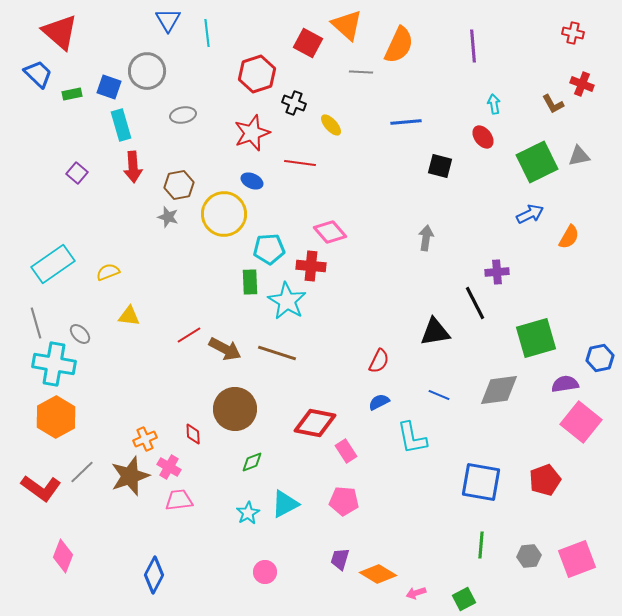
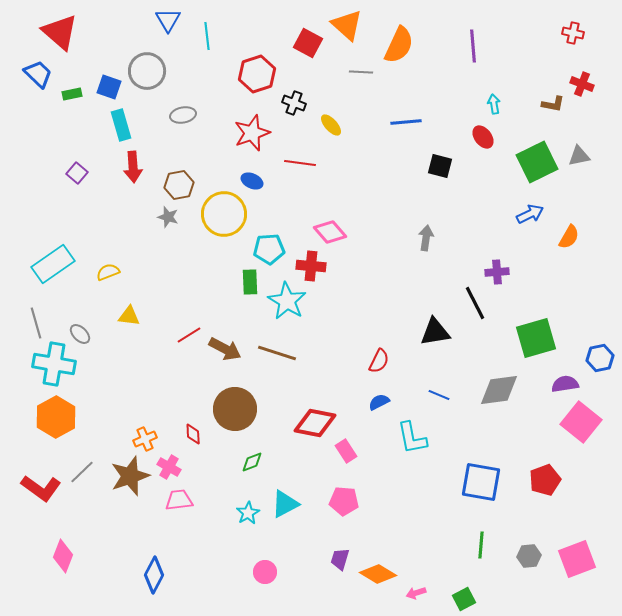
cyan line at (207, 33): moved 3 px down
brown L-shape at (553, 104): rotated 50 degrees counterclockwise
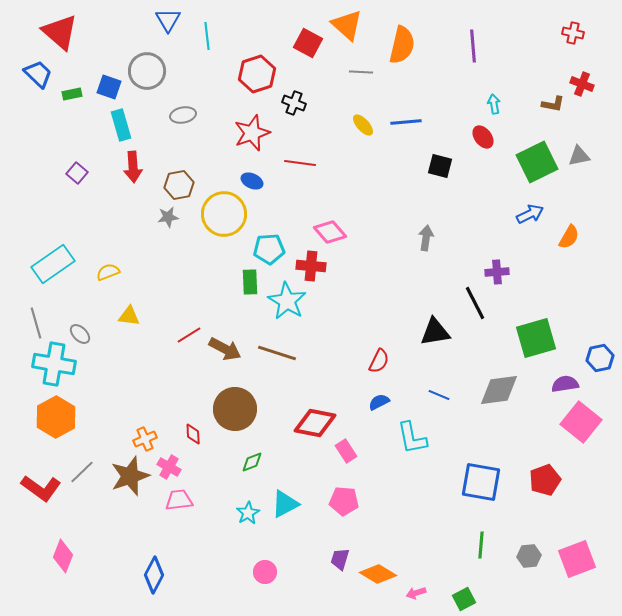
orange semicircle at (399, 45): moved 3 px right; rotated 12 degrees counterclockwise
yellow ellipse at (331, 125): moved 32 px right
gray star at (168, 217): rotated 25 degrees counterclockwise
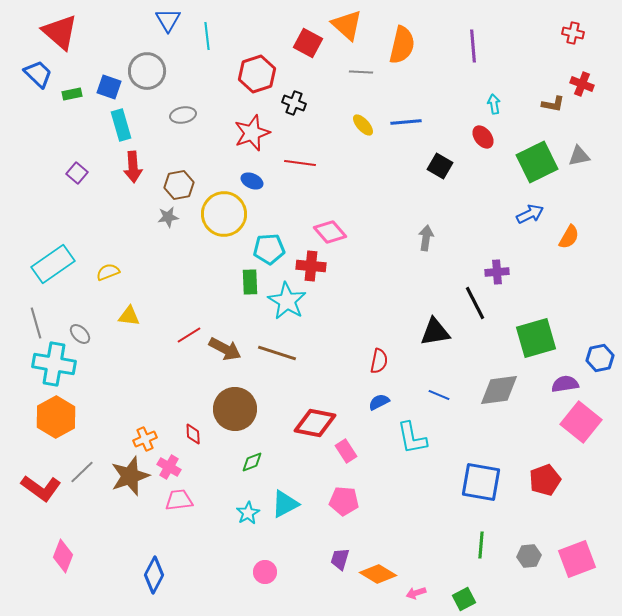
black square at (440, 166): rotated 15 degrees clockwise
red semicircle at (379, 361): rotated 15 degrees counterclockwise
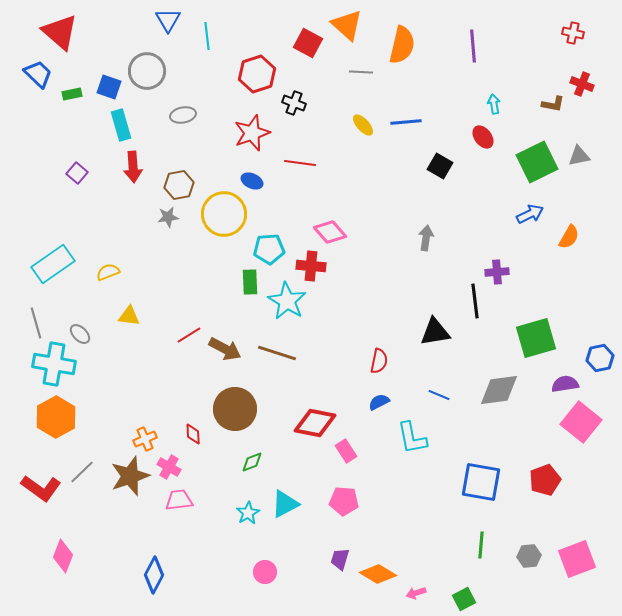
black line at (475, 303): moved 2 px up; rotated 20 degrees clockwise
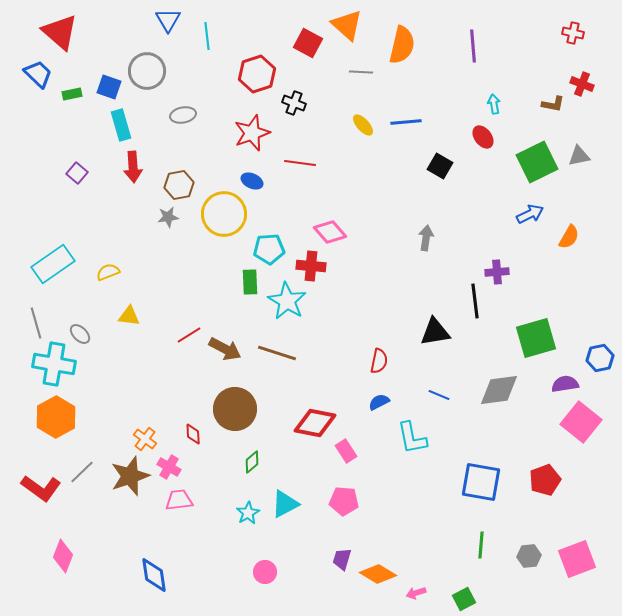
orange cross at (145, 439): rotated 30 degrees counterclockwise
green diamond at (252, 462): rotated 20 degrees counterclockwise
purple trapezoid at (340, 559): moved 2 px right
blue diamond at (154, 575): rotated 36 degrees counterclockwise
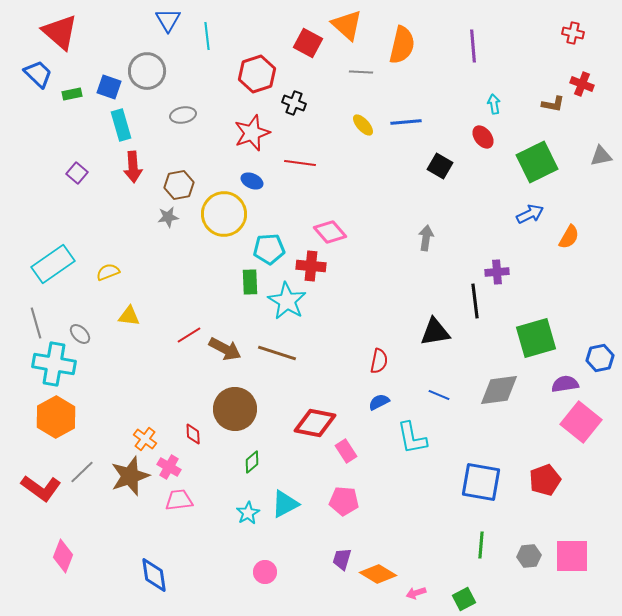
gray triangle at (579, 156): moved 22 px right
pink square at (577, 559): moved 5 px left, 3 px up; rotated 21 degrees clockwise
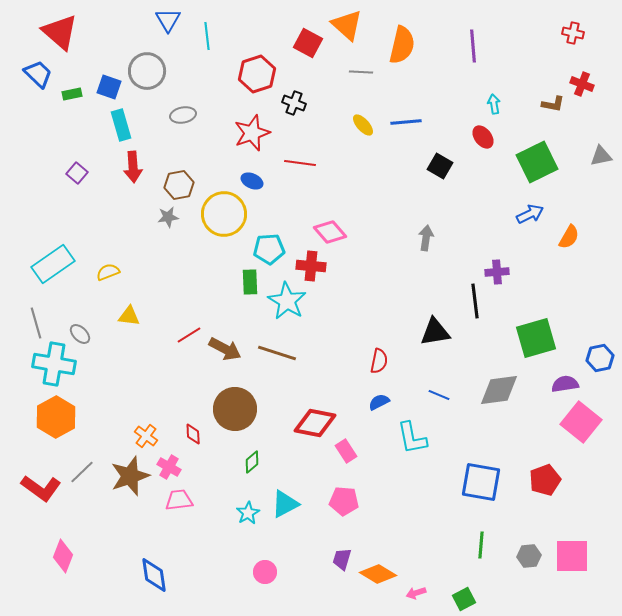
orange cross at (145, 439): moved 1 px right, 3 px up
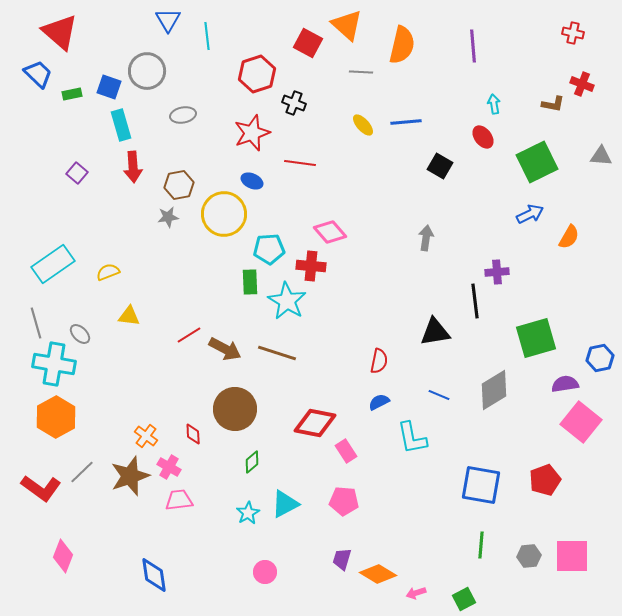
gray triangle at (601, 156): rotated 15 degrees clockwise
gray diamond at (499, 390): moved 5 px left; rotated 24 degrees counterclockwise
blue square at (481, 482): moved 3 px down
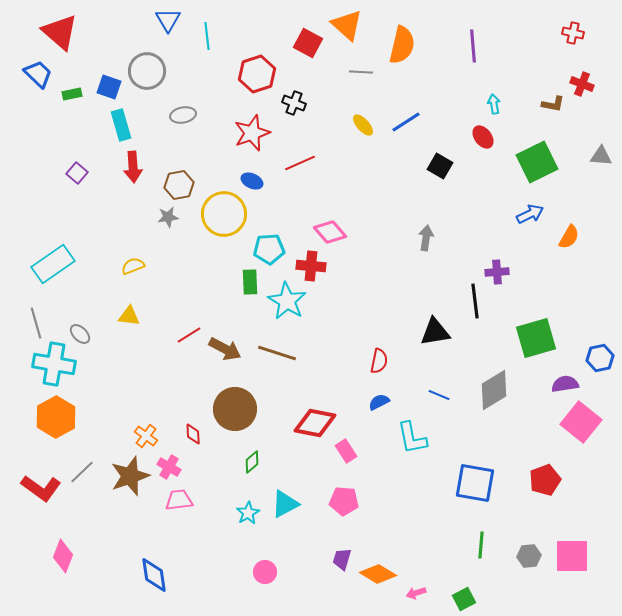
blue line at (406, 122): rotated 28 degrees counterclockwise
red line at (300, 163): rotated 32 degrees counterclockwise
yellow semicircle at (108, 272): moved 25 px right, 6 px up
blue square at (481, 485): moved 6 px left, 2 px up
